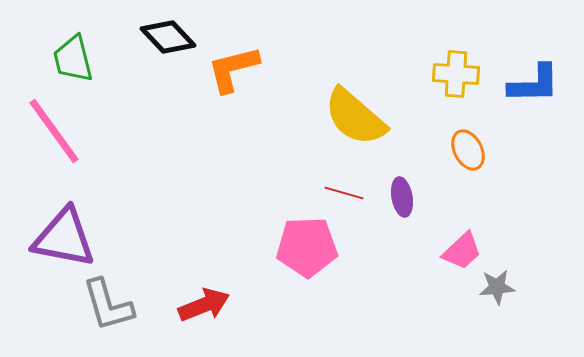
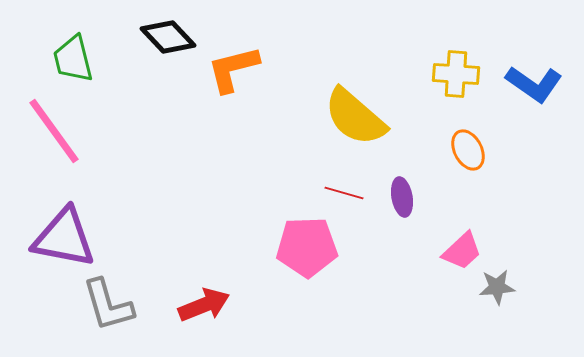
blue L-shape: rotated 36 degrees clockwise
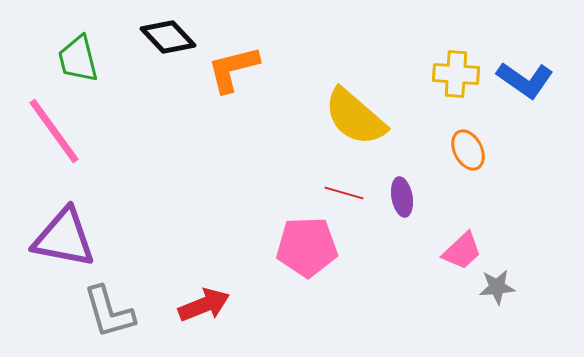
green trapezoid: moved 5 px right
blue L-shape: moved 9 px left, 4 px up
gray L-shape: moved 1 px right, 7 px down
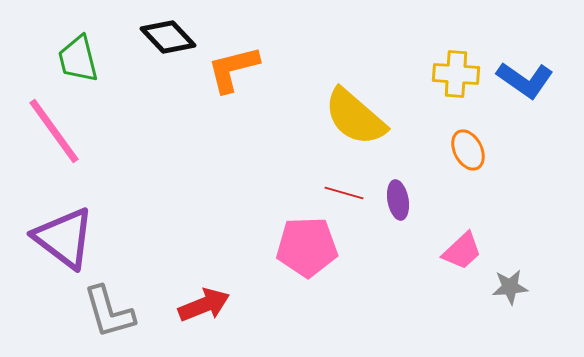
purple ellipse: moved 4 px left, 3 px down
purple triangle: rotated 26 degrees clockwise
gray star: moved 13 px right
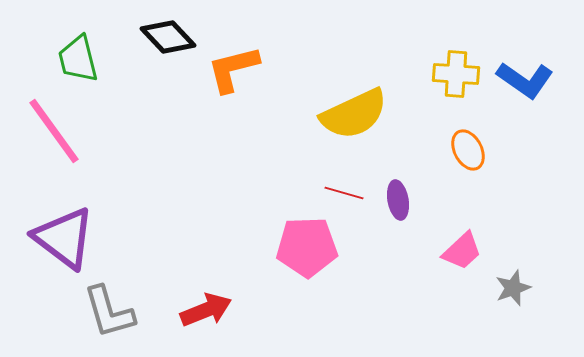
yellow semicircle: moved 1 px left, 3 px up; rotated 66 degrees counterclockwise
gray star: moved 3 px right, 1 px down; rotated 15 degrees counterclockwise
red arrow: moved 2 px right, 5 px down
